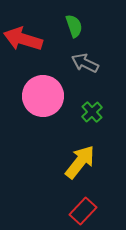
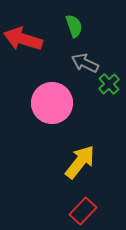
pink circle: moved 9 px right, 7 px down
green cross: moved 17 px right, 28 px up
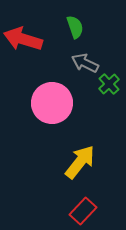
green semicircle: moved 1 px right, 1 px down
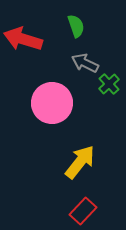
green semicircle: moved 1 px right, 1 px up
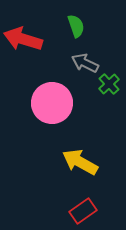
yellow arrow: rotated 99 degrees counterclockwise
red rectangle: rotated 12 degrees clockwise
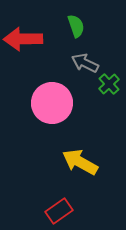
red arrow: rotated 18 degrees counterclockwise
red rectangle: moved 24 px left
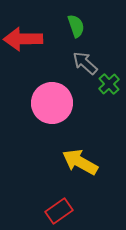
gray arrow: rotated 16 degrees clockwise
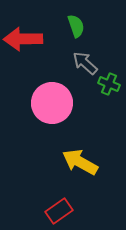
green cross: rotated 25 degrees counterclockwise
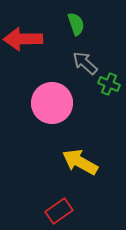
green semicircle: moved 2 px up
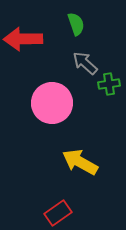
green cross: rotated 30 degrees counterclockwise
red rectangle: moved 1 px left, 2 px down
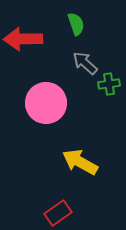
pink circle: moved 6 px left
